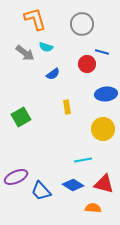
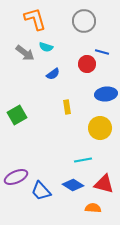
gray circle: moved 2 px right, 3 px up
green square: moved 4 px left, 2 px up
yellow circle: moved 3 px left, 1 px up
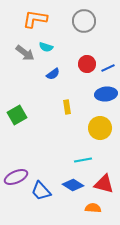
orange L-shape: rotated 65 degrees counterclockwise
blue line: moved 6 px right, 16 px down; rotated 40 degrees counterclockwise
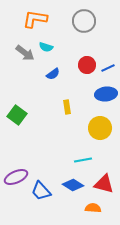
red circle: moved 1 px down
green square: rotated 24 degrees counterclockwise
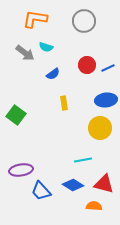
blue ellipse: moved 6 px down
yellow rectangle: moved 3 px left, 4 px up
green square: moved 1 px left
purple ellipse: moved 5 px right, 7 px up; rotated 15 degrees clockwise
orange semicircle: moved 1 px right, 2 px up
